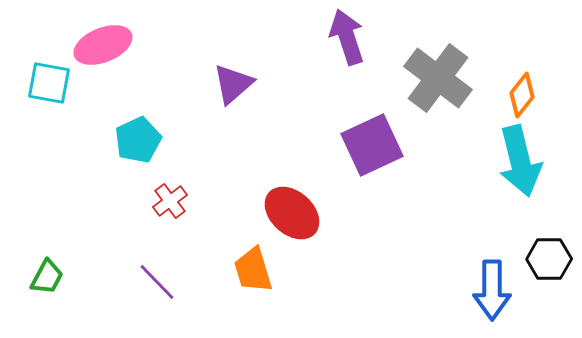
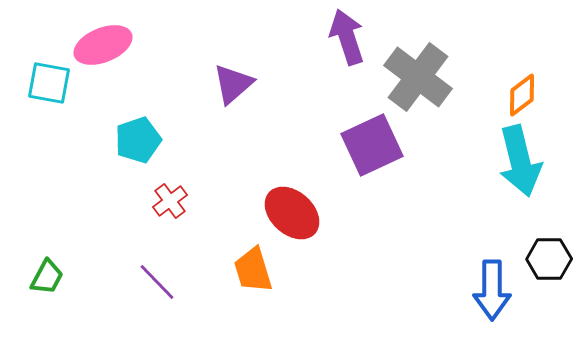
gray cross: moved 20 px left, 1 px up
orange diamond: rotated 15 degrees clockwise
cyan pentagon: rotated 6 degrees clockwise
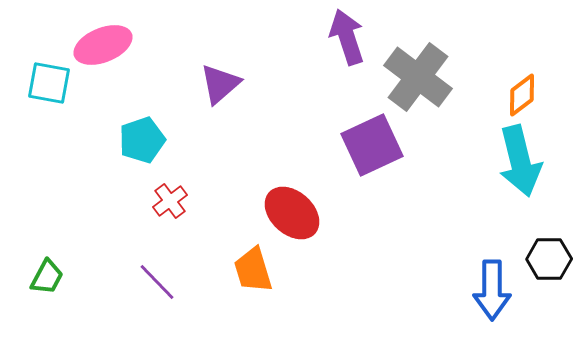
purple triangle: moved 13 px left
cyan pentagon: moved 4 px right
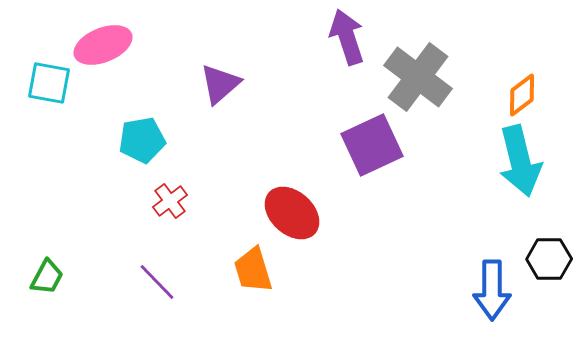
cyan pentagon: rotated 9 degrees clockwise
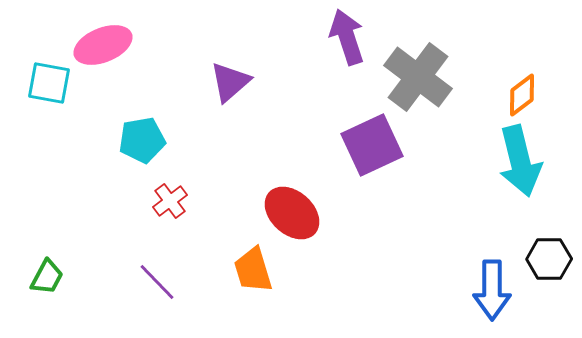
purple triangle: moved 10 px right, 2 px up
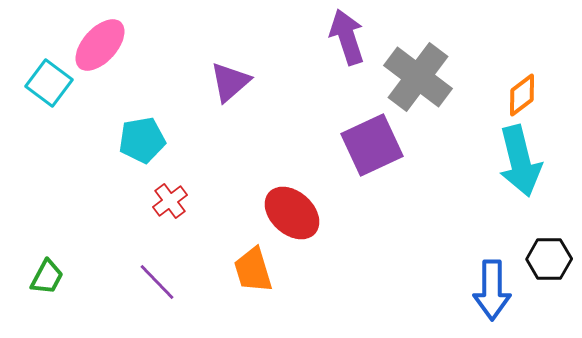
pink ellipse: moved 3 px left; rotated 26 degrees counterclockwise
cyan square: rotated 27 degrees clockwise
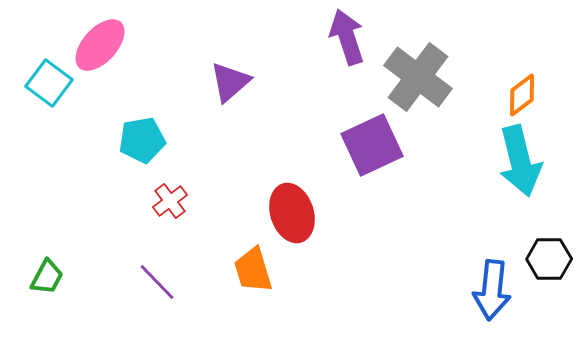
red ellipse: rotated 30 degrees clockwise
blue arrow: rotated 6 degrees clockwise
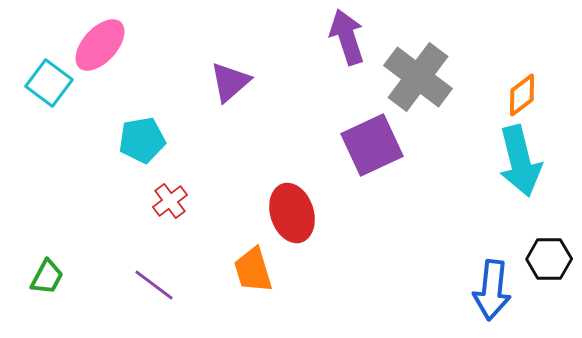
purple line: moved 3 px left, 3 px down; rotated 9 degrees counterclockwise
